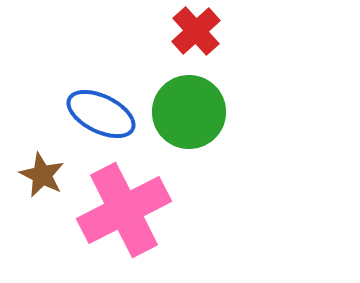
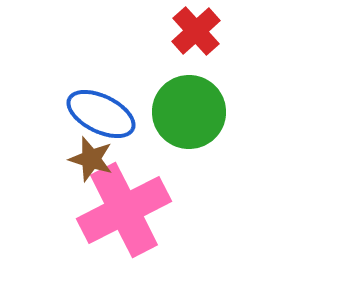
brown star: moved 49 px right, 16 px up; rotated 9 degrees counterclockwise
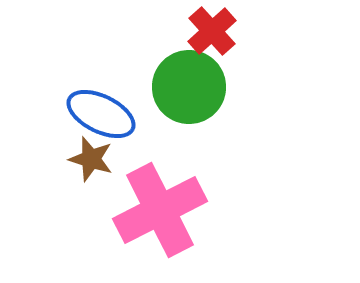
red cross: moved 16 px right
green circle: moved 25 px up
pink cross: moved 36 px right
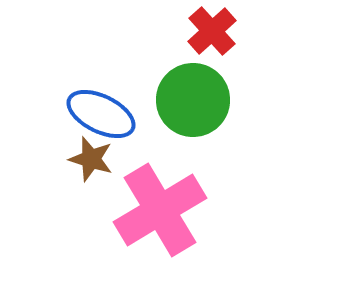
green circle: moved 4 px right, 13 px down
pink cross: rotated 4 degrees counterclockwise
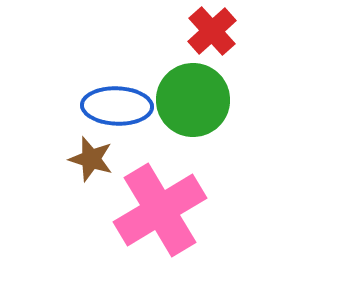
blue ellipse: moved 16 px right, 8 px up; rotated 24 degrees counterclockwise
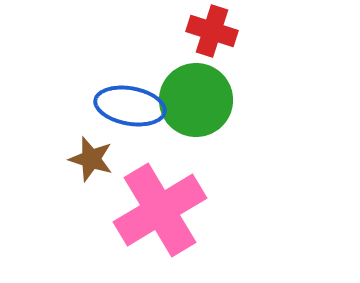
red cross: rotated 30 degrees counterclockwise
green circle: moved 3 px right
blue ellipse: moved 13 px right; rotated 8 degrees clockwise
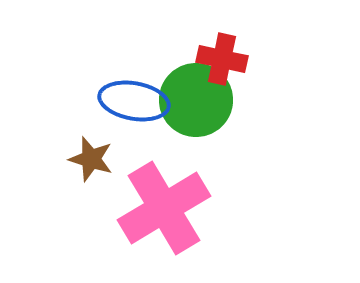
red cross: moved 10 px right, 28 px down; rotated 6 degrees counterclockwise
blue ellipse: moved 4 px right, 5 px up
pink cross: moved 4 px right, 2 px up
